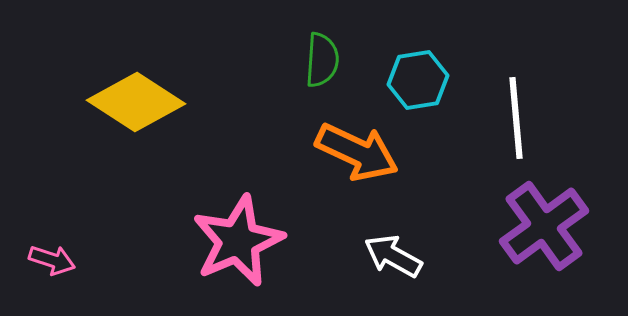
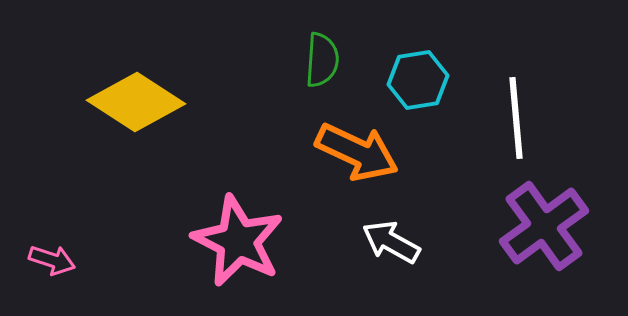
pink star: rotated 22 degrees counterclockwise
white arrow: moved 2 px left, 14 px up
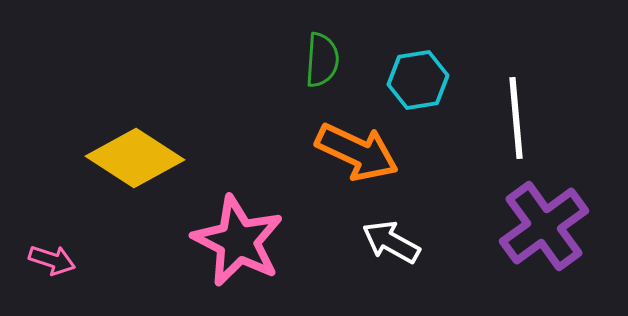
yellow diamond: moved 1 px left, 56 px down
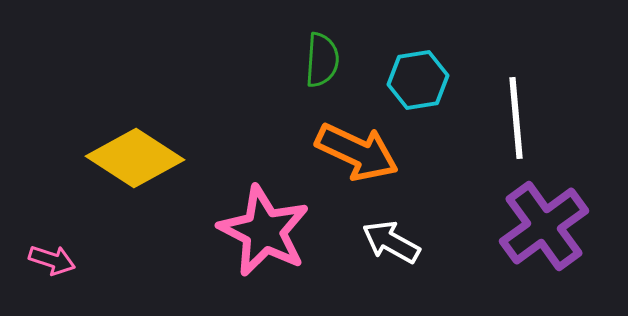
pink star: moved 26 px right, 10 px up
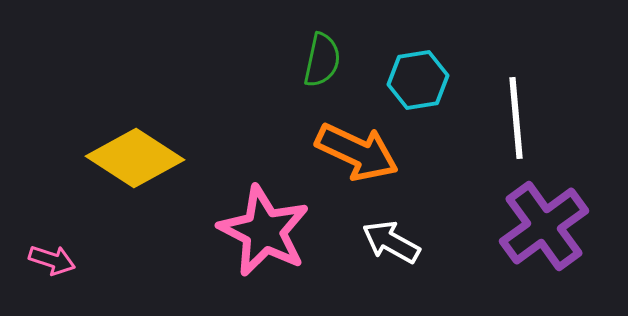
green semicircle: rotated 8 degrees clockwise
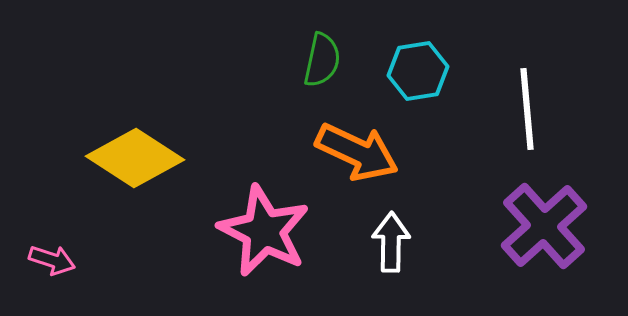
cyan hexagon: moved 9 px up
white line: moved 11 px right, 9 px up
purple cross: rotated 6 degrees counterclockwise
white arrow: rotated 62 degrees clockwise
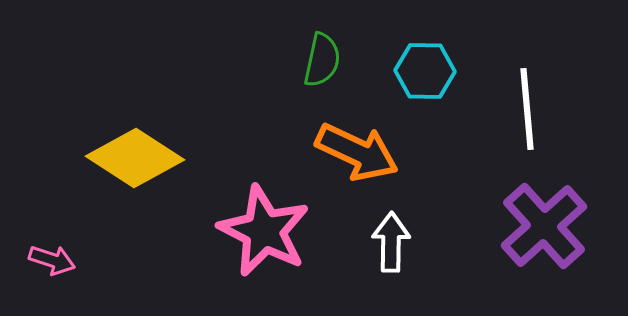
cyan hexagon: moved 7 px right; rotated 10 degrees clockwise
